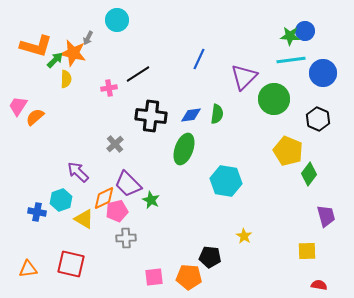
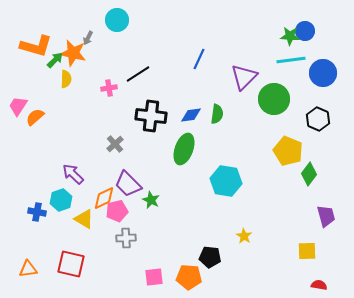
purple arrow at (78, 172): moved 5 px left, 2 px down
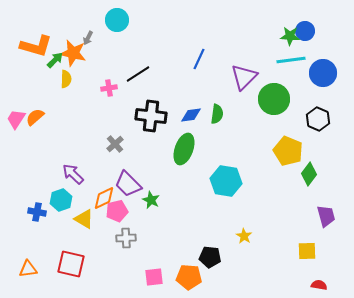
pink trapezoid at (18, 106): moved 2 px left, 13 px down
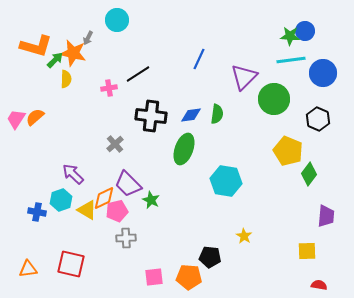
purple trapezoid at (326, 216): rotated 20 degrees clockwise
yellow triangle at (84, 219): moved 3 px right, 9 px up
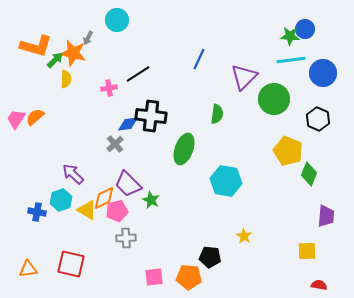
blue circle at (305, 31): moved 2 px up
blue diamond at (191, 115): moved 63 px left, 9 px down
green diamond at (309, 174): rotated 15 degrees counterclockwise
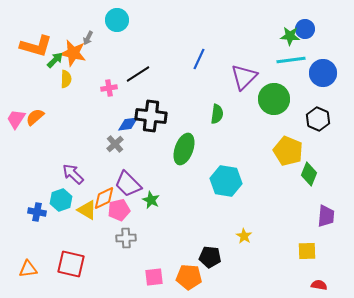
pink pentagon at (117, 211): moved 2 px right, 1 px up
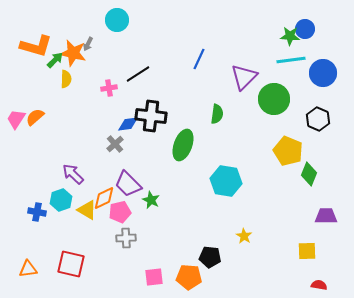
gray arrow at (88, 38): moved 6 px down
green ellipse at (184, 149): moved 1 px left, 4 px up
pink pentagon at (119, 210): moved 1 px right, 2 px down
purple trapezoid at (326, 216): rotated 95 degrees counterclockwise
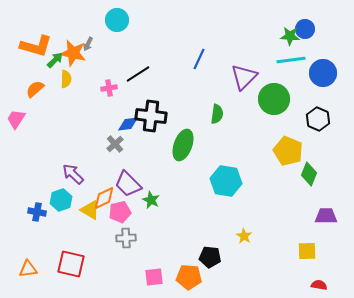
orange semicircle at (35, 117): moved 28 px up
yellow triangle at (87, 210): moved 3 px right
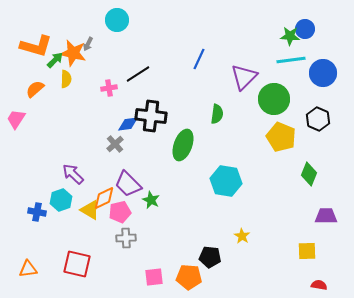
yellow pentagon at (288, 151): moved 7 px left, 14 px up
yellow star at (244, 236): moved 2 px left
red square at (71, 264): moved 6 px right
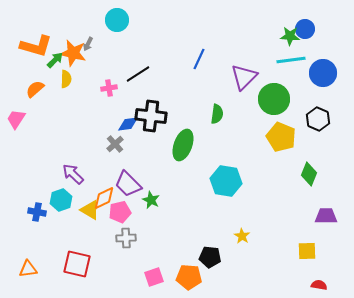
pink square at (154, 277): rotated 12 degrees counterclockwise
